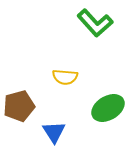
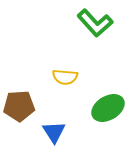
brown pentagon: rotated 12 degrees clockwise
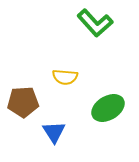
brown pentagon: moved 4 px right, 4 px up
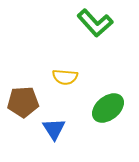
green ellipse: rotated 8 degrees counterclockwise
blue triangle: moved 3 px up
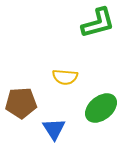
green L-shape: moved 3 px right; rotated 63 degrees counterclockwise
brown pentagon: moved 2 px left, 1 px down
green ellipse: moved 7 px left
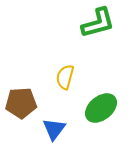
yellow semicircle: rotated 100 degrees clockwise
blue triangle: rotated 10 degrees clockwise
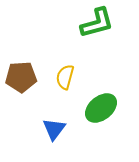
green L-shape: moved 1 px left
brown pentagon: moved 26 px up
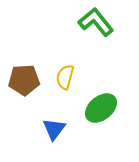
green L-shape: moved 1 px left, 1 px up; rotated 114 degrees counterclockwise
brown pentagon: moved 3 px right, 3 px down
